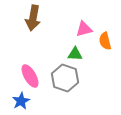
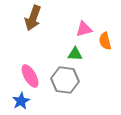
brown arrow: rotated 10 degrees clockwise
gray hexagon: moved 2 px down; rotated 12 degrees counterclockwise
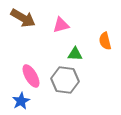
brown arrow: moved 10 px left; rotated 80 degrees counterclockwise
pink triangle: moved 23 px left, 4 px up
pink ellipse: moved 1 px right
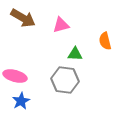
pink ellipse: moved 16 px left; rotated 45 degrees counterclockwise
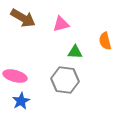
pink triangle: moved 1 px up
green triangle: moved 2 px up
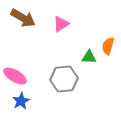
pink triangle: rotated 18 degrees counterclockwise
orange semicircle: moved 3 px right, 5 px down; rotated 30 degrees clockwise
green triangle: moved 14 px right, 5 px down
pink ellipse: rotated 15 degrees clockwise
gray hexagon: moved 1 px left, 1 px up; rotated 12 degrees counterclockwise
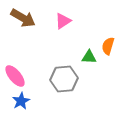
pink triangle: moved 2 px right, 3 px up
pink ellipse: rotated 20 degrees clockwise
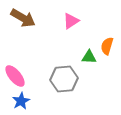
pink triangle: moved 8 px right
orange semicircle: moved 1 px left
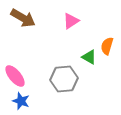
green triangle: rotated 28 degrees clockwise
blue star: rotated 24 degrees counterclockwise
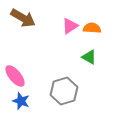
pink triangle: moved 1 px left, 5 px down
orange semicircle: moved 15 px left, 18 px up; rotated 78 degrees clockwise
gray hexagon: moved 12 px down; rotated 12 degrees counterclockwise
